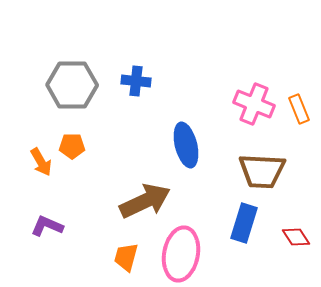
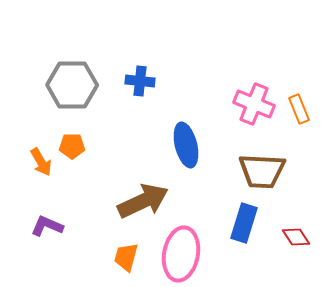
blue cross: moved 4 px right
brown arrow: moved 2 px left
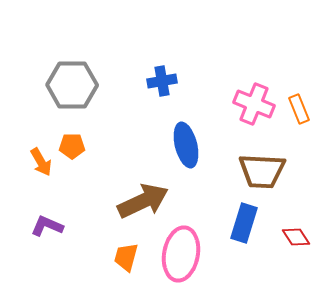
blue cross: moved 22 px right; rotated 16 degrees counterclockwise
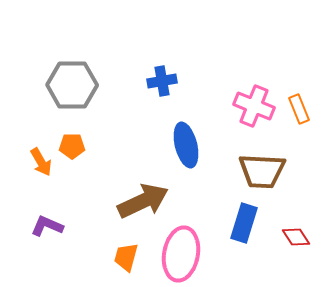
pink cross: moved 2 px down
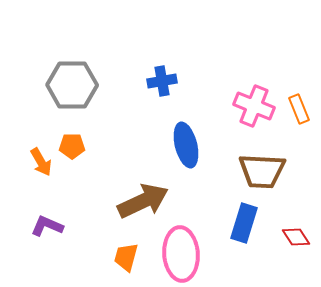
pink ellipse: rotated 14 degrees counterclockwise
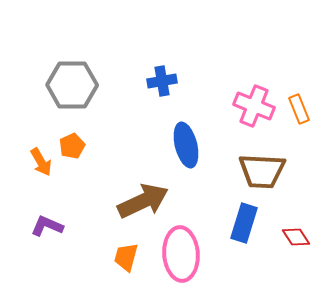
orange pentagon: rotated 25 degrees counterclockwise
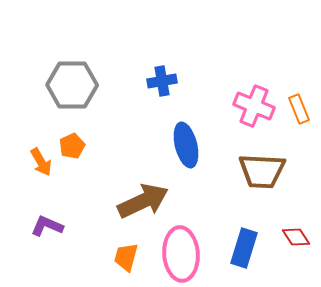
blue rectangle: moved 25 px down
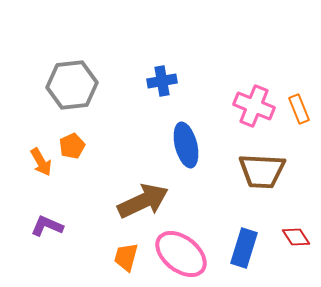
gray hexagon: rotated 6 degrees counterclockwise
pink ellipse: rotated 48 degrees counterclockwise
